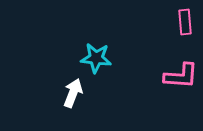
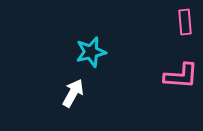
cyan star: moved 5 px left, 6 px up; rotated 20 degrees counterclockwise
white arrow: rotated 8 degrees clockwise
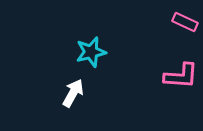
pink rectangle: rotated 60 degrees counterclockwise
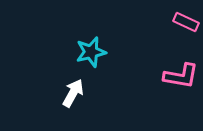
pink rectangle: moved 1 px right
pink L-shape: rotated 6 degrees clockwise
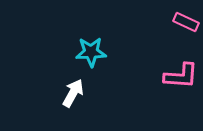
cyan star: rotated 12 degrees clockwise
pink L-shape: rotated 6 degrees counterclockwise
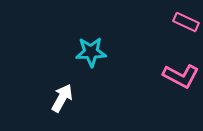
pink L-shape: rotated 24 degrees clockwise
white arrow: moved 11 px left, 5 px down
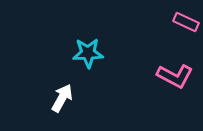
cyan star: moved 3 px left, 1 px down
pink L-shape: moved 6 px left
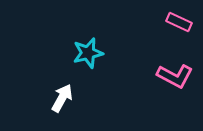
pink rectangle: moved 7 px left
cyan star: rotated 12 degrees counterclockwise
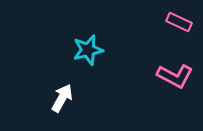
cyan star: moved 3 px up
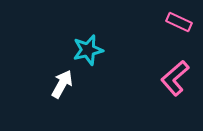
pink L-shape: moved 2 px down; rotated 111 degrees clockwise
white arrow: moved 14 px up
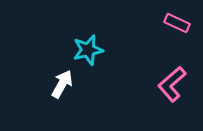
pink rectangle: moved 2 px left, 1 px down
pink L-shape: moved 3 px left, 6 px down
